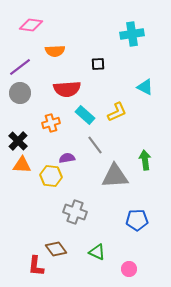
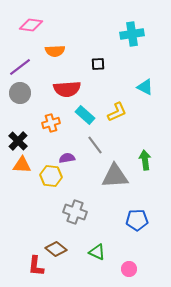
brown diamond: rotated 15 degrees counterclockwise
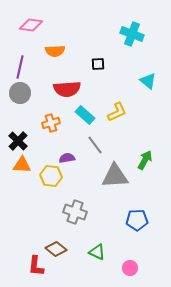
cyan cross: rotated 30 degrees clockwise
purple line: rotated 40 degrees counterclockwise
cyan triangle: moved 3 px right, 6 px up; rotated 12 degrees clockwise
green arrow: rotated 36 degrees clockwise
pink circle: moved 1 px right, 1 px up
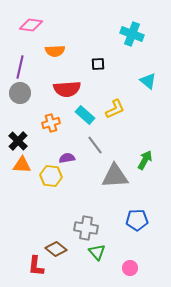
yellow L-shape: moved 2 px left, 3 px up
gray cross: moved 11 px right, 16 px down; rotated 10 degrees counterclockwise
green triangle: rotated 24 degrees clockwise
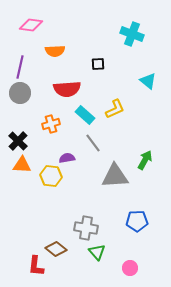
orange cross: moved 1 px down
gray line: moved 2 px left, 2 px up
blue pentagon: moved 1 px down
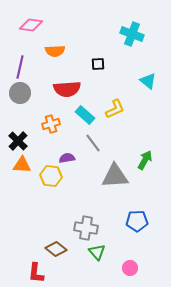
red L-shape: moved 7 px down
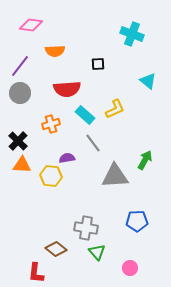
purple line: moved 1 px up; rotated 25 degrees clockwise
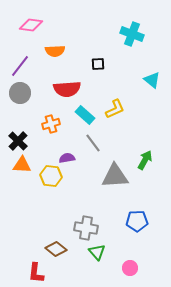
cyan triangle: moved 4 px right, 1 px up
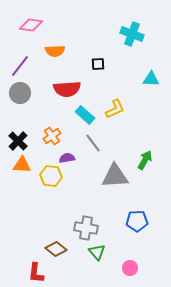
cyan triangle: moved 1 px left, 1 px up; rotated 36 degrees counterclockwise
orange cross: moved 1 px right, 12 px down; rotated 18 degrees counterclockwise
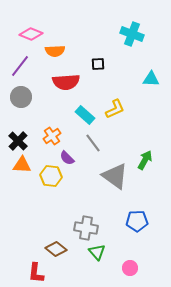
pink diamond: moved 9 px down; rotated 15 degrees clockwise
red semicircle: moved 1 px left, 7 px up
gray circle: moved 1 px right, 4 px down
purple semicircle: rotated 126 degrees counterclockwise
gray triangle: rotated 40 degrees clockwise
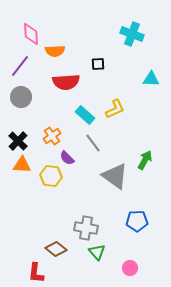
pink diamond: rotated 65 degrees clockwise
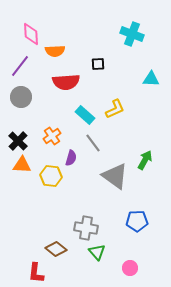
purple semicircle: moved 4 px right; rotated 119 degrees counterclockwise
